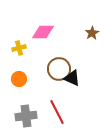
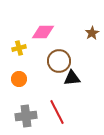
brown circle: moved 8 px up
black triangle: rotated 30 degrees counterclockwise
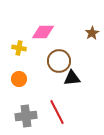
yellow cross: rotated 24 degrees clockwise
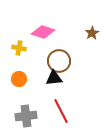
pink diamond: rotated 20 degrees clockwise
black triangle: moved 18 px left
red line: moved 4 px right, 1 px up
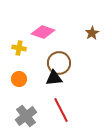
brown circle: moved 2 px down
red line: moved 1 px up
gray cross: rotated 30 degrees counterclockwise
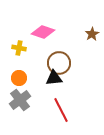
brown star: moved 1 px down
orange circle: moved 1 px up
gray cross: moved 6 px left, 16 px up
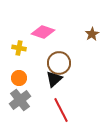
black triangle: moved 1 px down; rotated 36 degrees counterclockwise
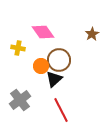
pink diamond: rotated 35 degrees clockwise
yellow cross: moved 1 px left
brown circle: moved 3 px up
orange circle: moved 22 px right, 12 px up
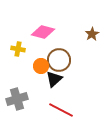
pink diamond: rotated 40 degrees counterclockwise
yellow cross: moved 1 px down
gray cross: moved 3 px left, 1 px up; rotated 20 degrees clockwise
red line: rotated 35 degrees counterclockwise
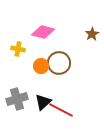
brown circle: moved 3 px down
black triangle: moved 11 px left, 23 px down
